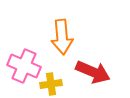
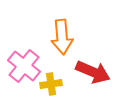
pink cross: rotated 16 degrees clockwise
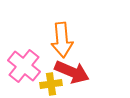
orange arrow: moved 3 px down
red arrow: moved 21 px left
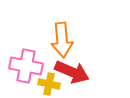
pink cross: moved 2 px right; rotated 28 degrees counterclockwise
yellow cross: moved 2 px left; rotated 20 degrees clockwise
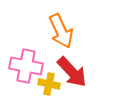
orange arrow: moved 1 px left, 9 px up; rotated 20 degrees counterclockwise
red arrow: rotated 24 degrees clockwise
